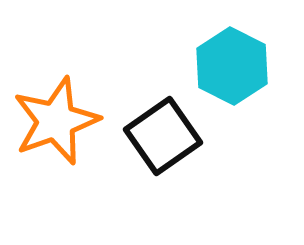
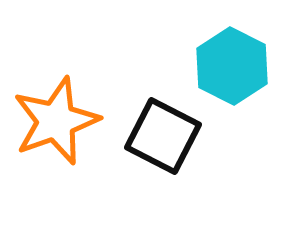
black square: rotated 28 degrees counterclockwise
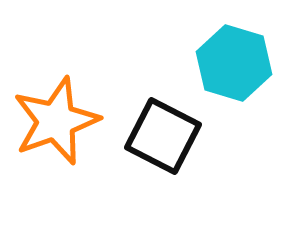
cyan hexagon: moved 2 px right, 3 px up; rotated 10 degrees counterclockwise
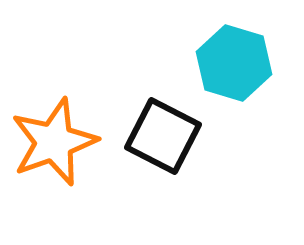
orange star: moved 2 px left, 21 px down
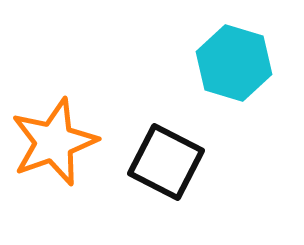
black square: moved 3 px right, 26 px down
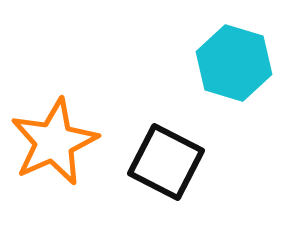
orange star: rotated 4 degrees counterclockwise
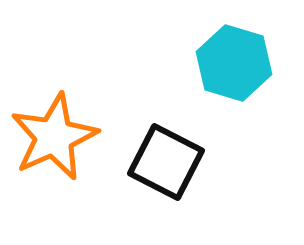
orange star: moved 5 px up
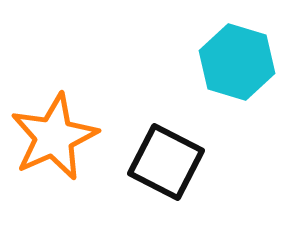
cyan hexagon: moved 3 px right, 1 px up
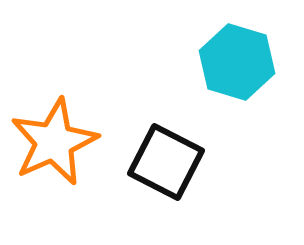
orange star: moved 5 px down
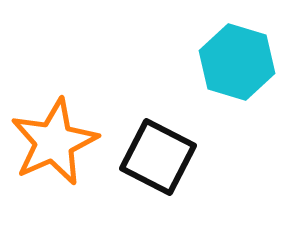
black square: moved 8 px left, 5 px up
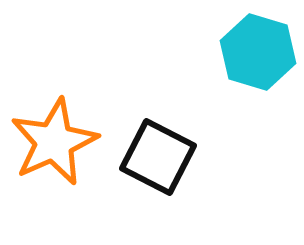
cyan hexagon: moved 21 px right, 10 px up
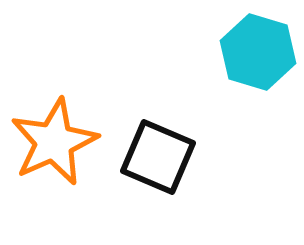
black square: rotated 4 degrees counterclockwise
